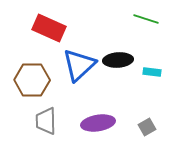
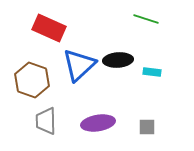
brown hexagon: rotated 20 degrees clockwise
gray square: rotated 30 degrees clockwise
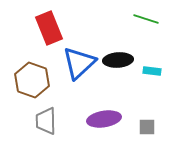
red rectangle: rotated 44 degrees clockwise
blue triangle: moved 2 px up
cyan rectangle: moved 1 px up
purple ellipse: moved 6 px right, 4 px up
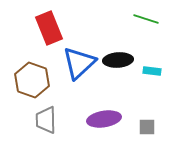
gray trapezoid: moved 1 px up
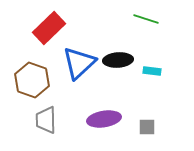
red rectangle: rotated 68 degrees clockwise
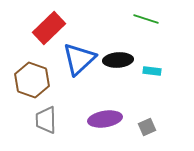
blue triangle: moved 4 px up
purple ellipse: moved 1 px right
gray square: rotated 24 degrees counterclockwise
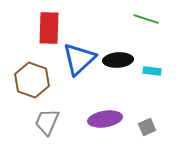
red rectangle: rotated 44 degrees counterclockwise
gray trapezoid: moved 1 px right, 2 px down; rotated 24 degrees clockwise
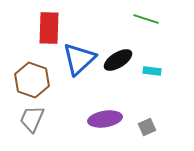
black ellipse: rotated 28 degrees counterclockwise
gray trapezoid: moved 15 px left, 3 px up
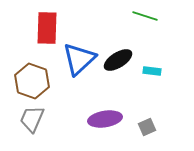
green line: moved 1 px left, 3 px up
red rectangle: moved 2 px left
brown hexagon: moved 1 px down
